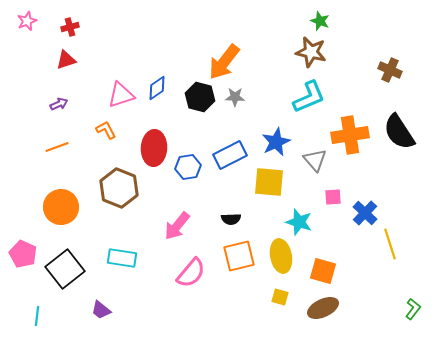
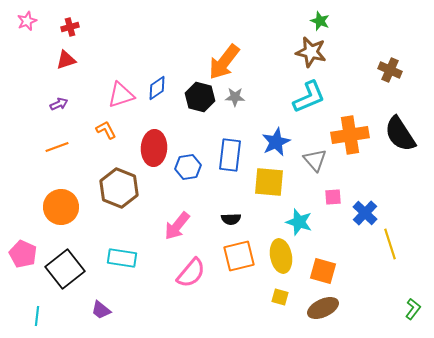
black semicircle at (399, 132): moved 1 px right, 2 px down
blue rectangle at (230, 155): rotated 56 degrees counterclockwise
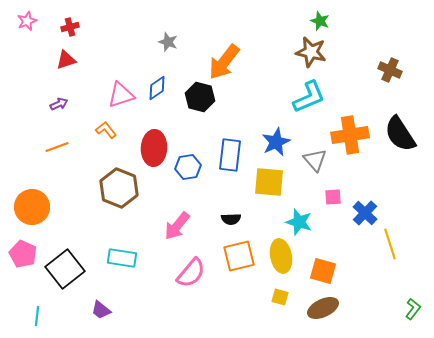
gray star at (235, 97): moved 67 px left, 55 px up; rotated 18 degrees clockwise
orange L-shape at (106, 130): rotated 10 degrees counterclockwise
orange circle at (61, 207): moved 29 px left
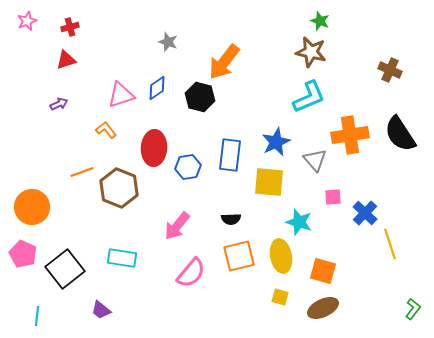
orange line at (57, 147): moved 25 px right, 25 px down
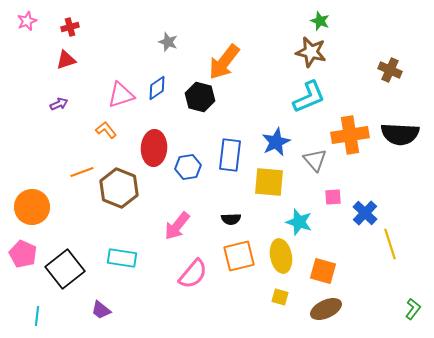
black semicircle at (400, 134): rotated 54 degrees counterclockwise
pink semicircle at (191, 273): moved 2 px right, 1 px down
brown ellipse at (323, 308): moved 3 px right, 1 px down
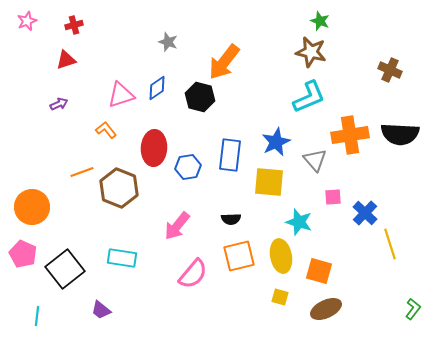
red cross at (70, 27): moved 4 px right, 2 px up
orange square at (323, 271): moved 4 px left
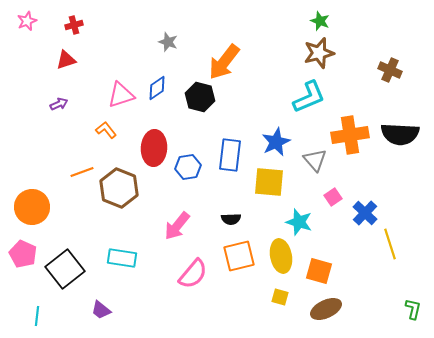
brown star at (311, 52): moved 8 px right, 1 px down; rotated 28 degrees counterclockwise
pink square at (333, 197): rotated 30 degrees counterclockwise
green L-shape at (413, 309): rotated 25 degrees counterclockwise
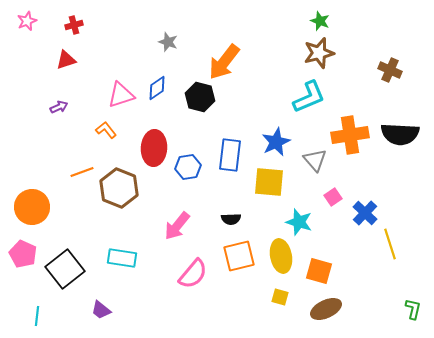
purple arrow at (59, 104): moved 3 px down
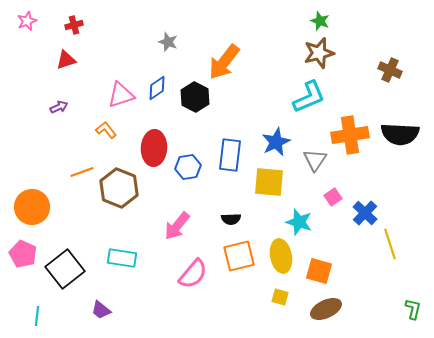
black hexagon at (200, 97): moved 5 px left; rotated 12 degrees clockwise
gray triangle at (315, 160): rotated 15 degrees clockwise
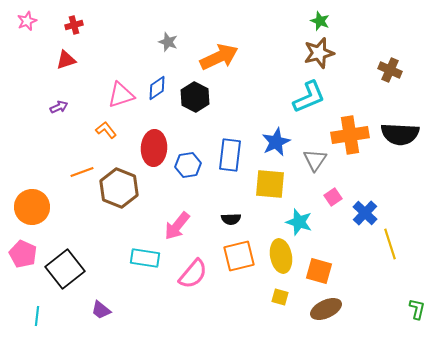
orange arrow at (224, 62): moved 5 px left, 5 px up; rotated 153 degrees counterclockwise
blue hexagon at (188, 167): moved 2 px up
yellow square at (269, 182): moved 1 px right, 2 px down
cyan rectangle at (122, 258): moved 23 px right
green L-shape at (413, 309): moved 4 px right
